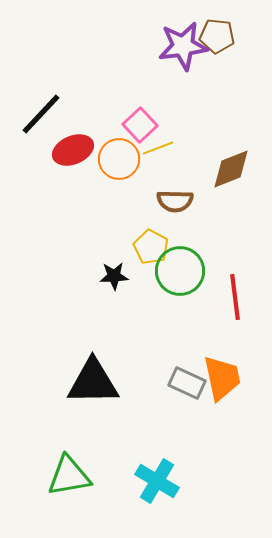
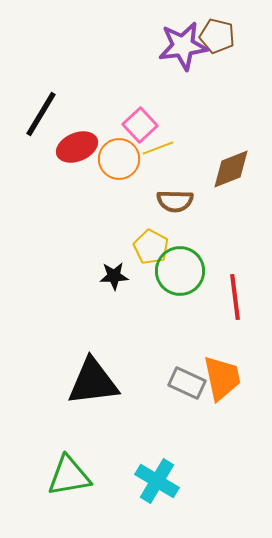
brown pentagon: rotated 8 degrees clockwise
black line: rotated 12 degrees counterclockwise
red ellipse: moved 4 px right, 3 px up
black triangle: rotated 6 degrees counterclockwise
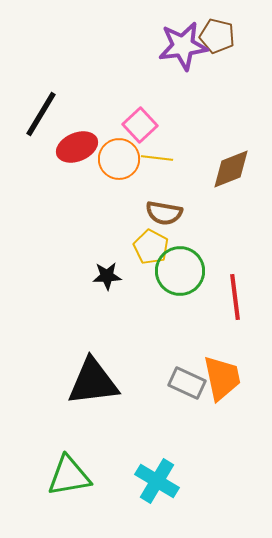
yellow line: moved 1 px left, 10 px down; rotated 28 degrees clockwise
brown semicircle: moved 11 px left, 12 px down; rotated 9 degrees clockwise
black star: moved 7 px left
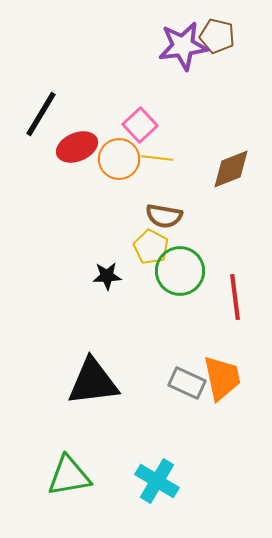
brown semicircle: moved 3 px down
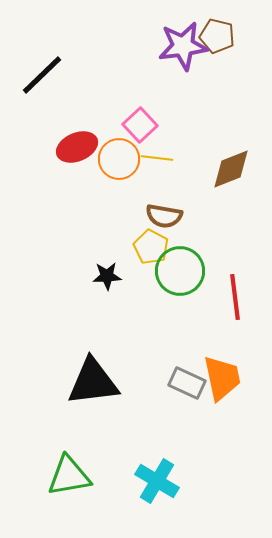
black line: moved 1 px right, 39 px up; rotated 15 degrees clockwise
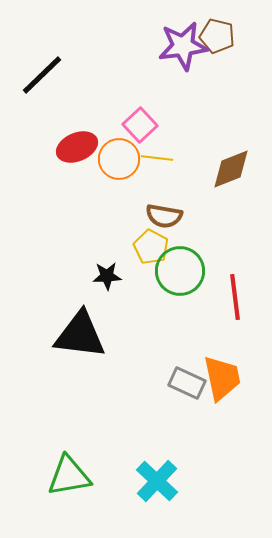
black triangle: moved 13 px left, 47 px up; rotated 14 degrees clockwise
cyan cross: rotated 12 degrees clockwise
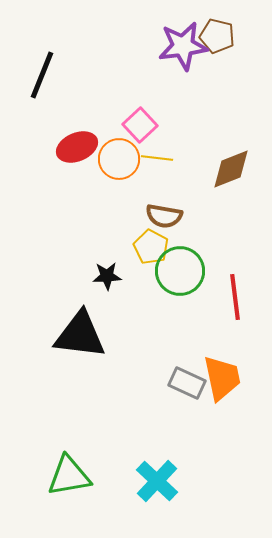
black line: rotated 24 degrees counterclockwise
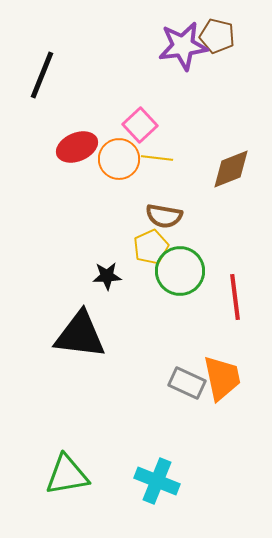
yellow pentagon: rotated 20 degrees clockwise
green triangle: moved 2 px left, 1 px up
cyan cross: rotated 21 degrees counterclockwise
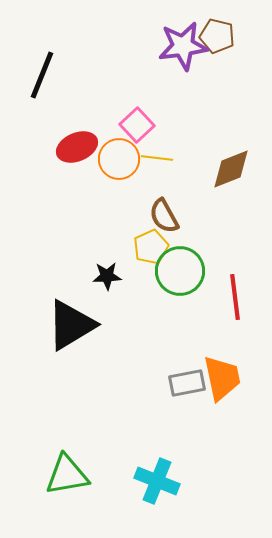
pink square: moved 3 px left
brown semicircle: rotated 51 degrees clockwise
black triangle: moved 9 px left, 10 px up; rotated 38 degrees counterclockwise
gray rectangle: rotated 36 degrees counterclockwise
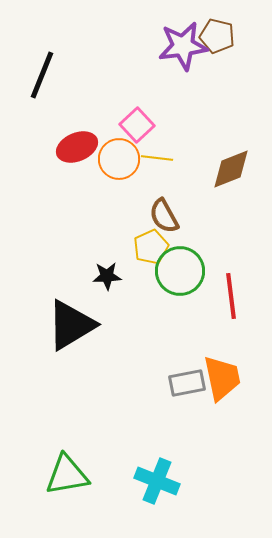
red line: moved 4 px left, 1 px up
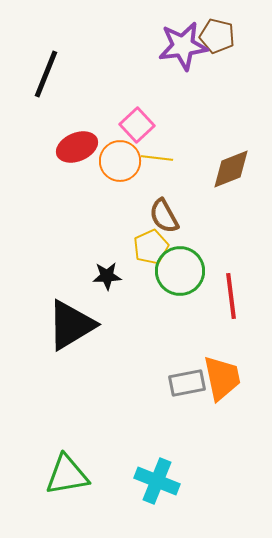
black line: moved 4 px right, 1 px up
orange circle: moved 1 px right, 2 px down
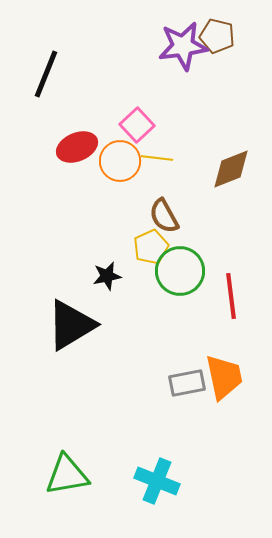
black star: rotated 8 degrees counterclockwise
orange trapezoid: moved 2 px right, 1 px up
